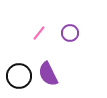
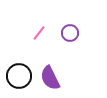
purple semicircle: moved 2 px right, 4 px down
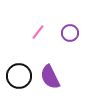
pink line: moved 1 px left, 1 px up
purple semicircle: moved 1 px up
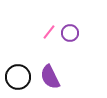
pink line: moved 11 px right
black circle: moved 1 px left, 1 px down
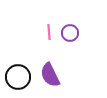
pink line: rotated 42 degrees counterclockwise
purple semicircle: moved 2 px up
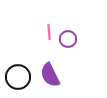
purple circle: moved 2 px left, 6 px down
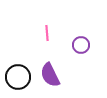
pink line: moved 2 px left, 1 px down
purple circle: moved 13 px right, 6 px down
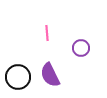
purple circle: moved 3 px down
